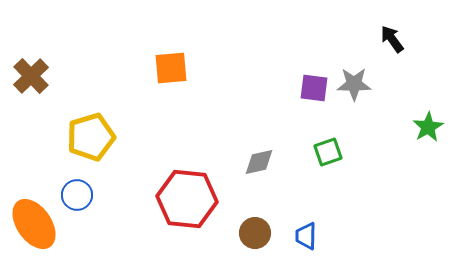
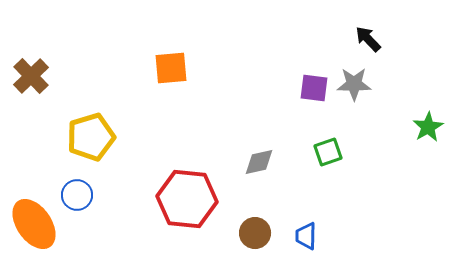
black arrow: moved 24 px left; rotated 8 degrees counterclockwise
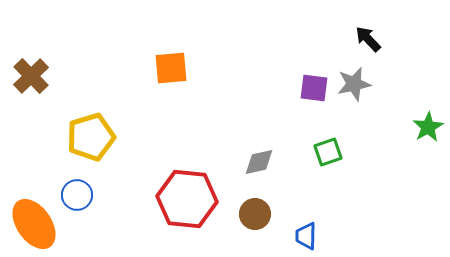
gray star: rotated 12 degrees counterclockwise
brown circle: moved 19 px up
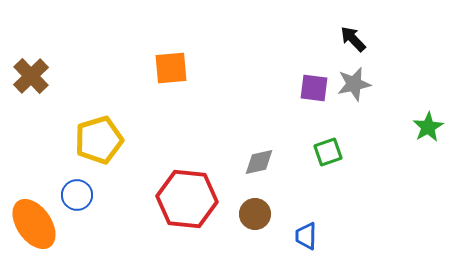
black arrow: moved 15 px left
yellow pentagon: moved 8 px right, 3 px down
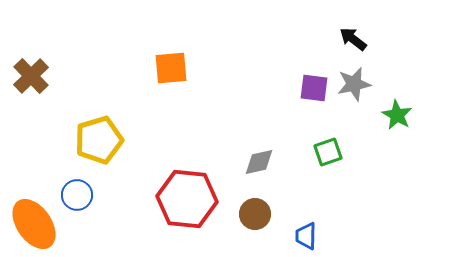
black arrow: rotated 8 degrees counterclockwise
green star: moved 31 px left, 12 px up; rotated 12 degrees counterclockwise
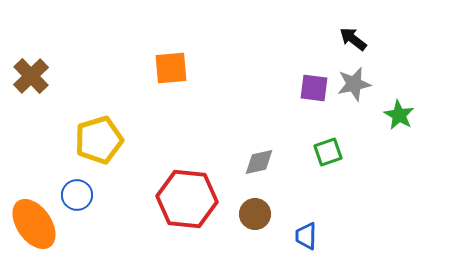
green star: moved 2 px right
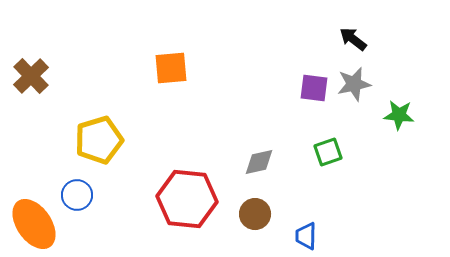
green star: rotated 24 degrees counterclockwise
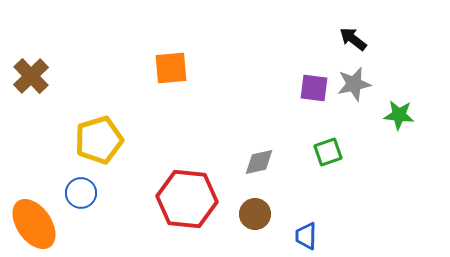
blue circle: moved 4 px right, 2 px up
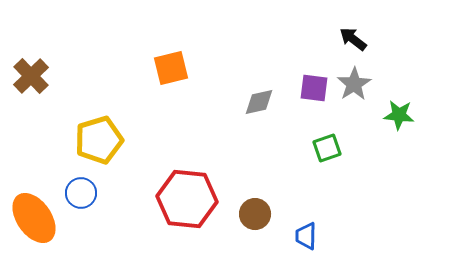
orange square: rotated 9 degrees counterclockwise
gray star: rotated 20 degrees counterclockwise
green square: moved 1 px left, 4 px up
gray diamond: moved 60 px up
orange ellipse: moved 6 px up
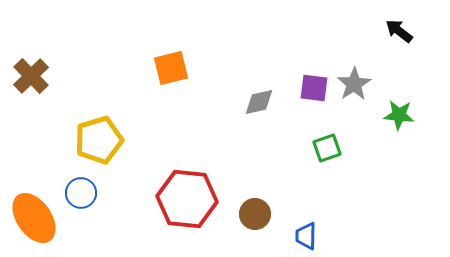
black arrow: moved 46 px right, 8 px up
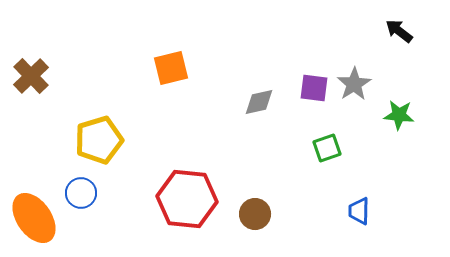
blue trapezoid: moved 53 px right, 25 px up
